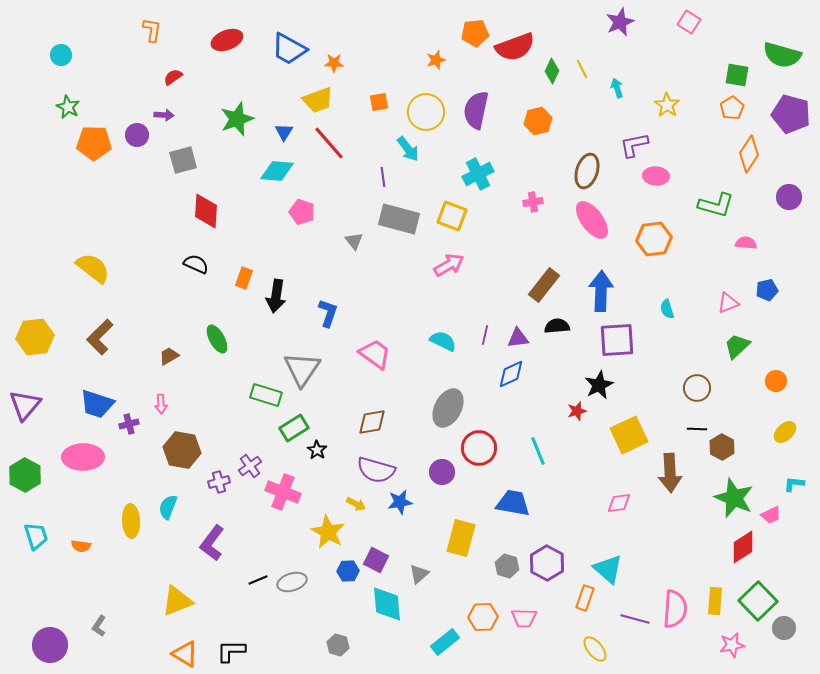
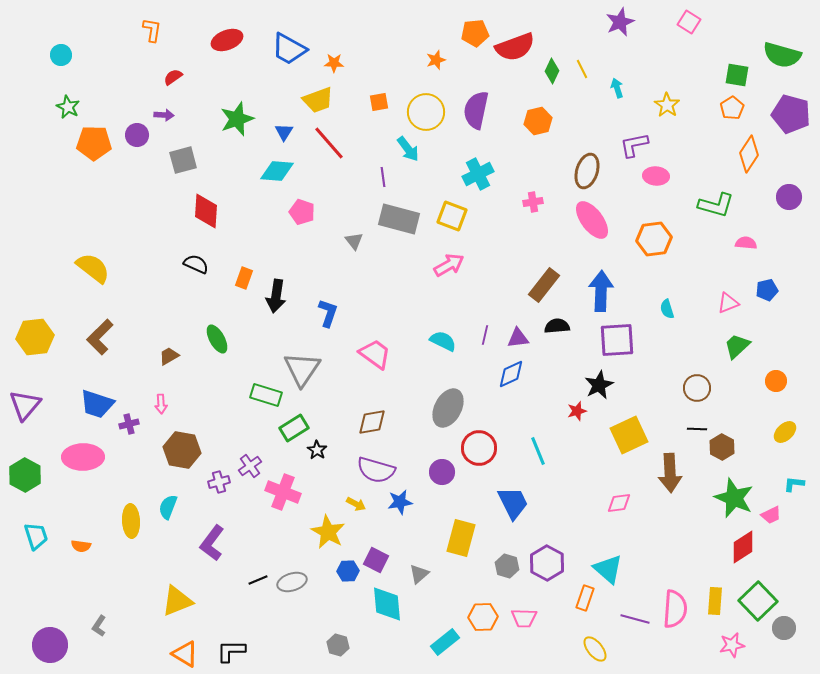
blue trapezoid at (513, 503): rotated 54 degrees clockwise
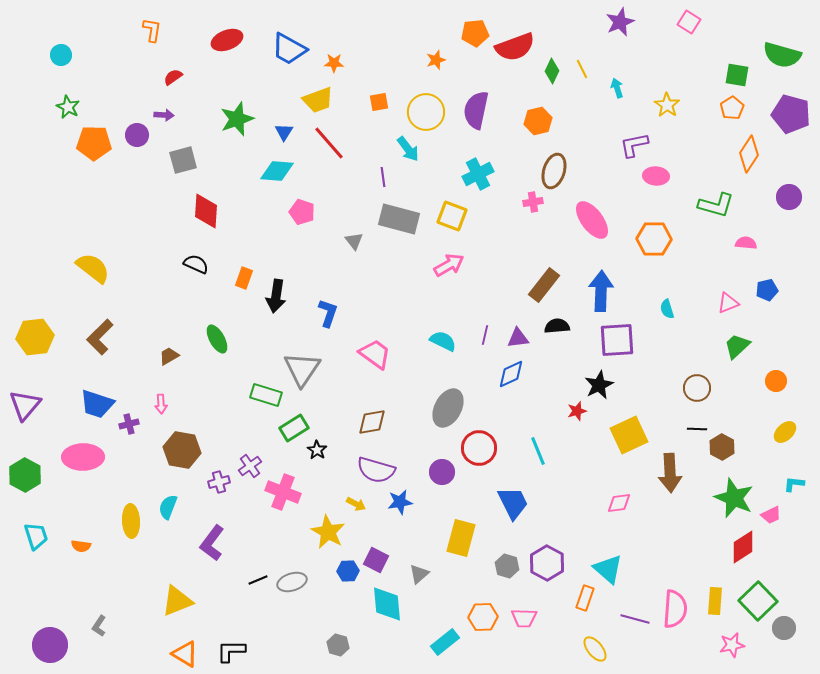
brown ellipse at (587, 171): moved 33 px left
orange hexagon at (654, 239): rotated 8 degrees clockwise
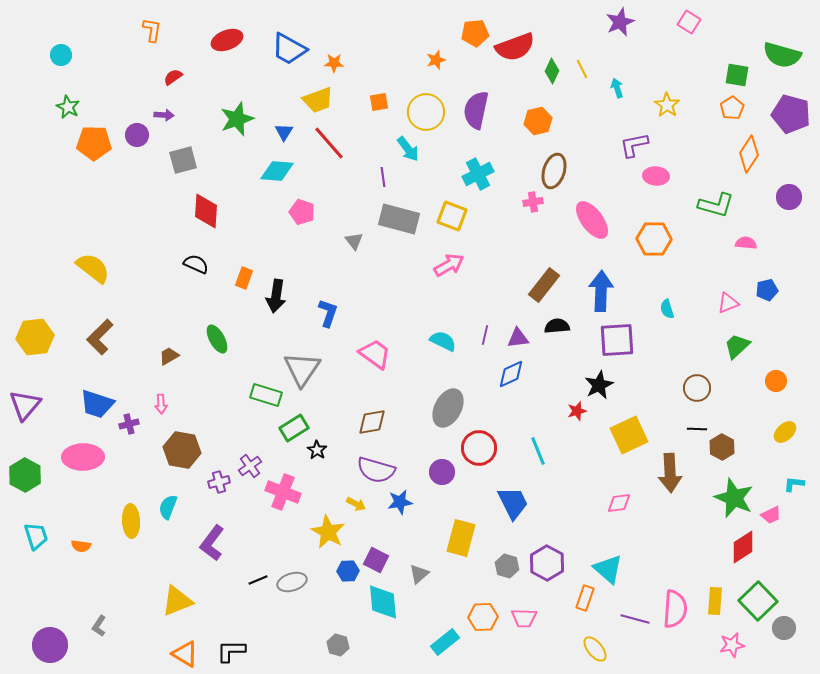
cyan diamond at (387, 604): moved 4 px left, 2 px up
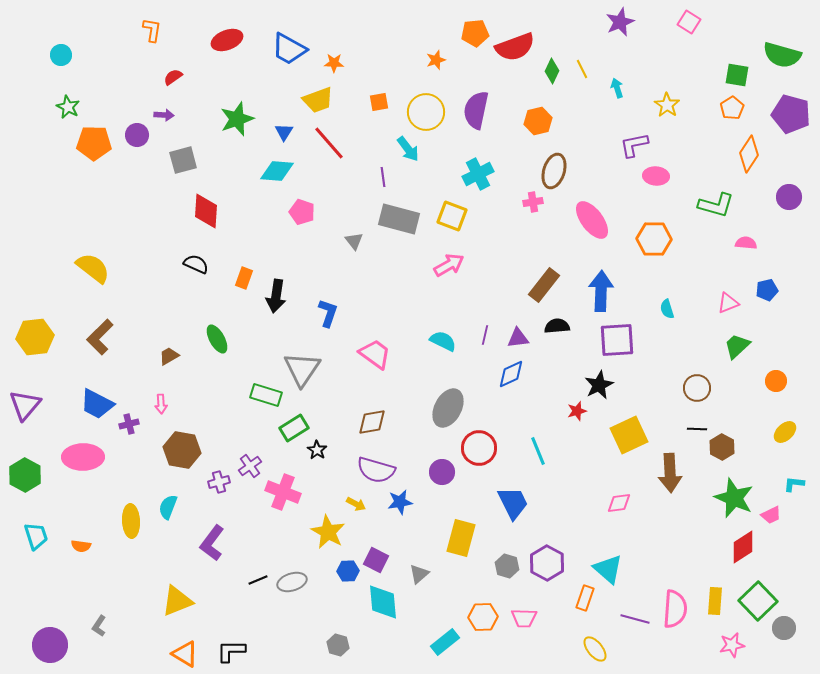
blue trapezoid at (97, 404): rotated 9 degrees clockwise
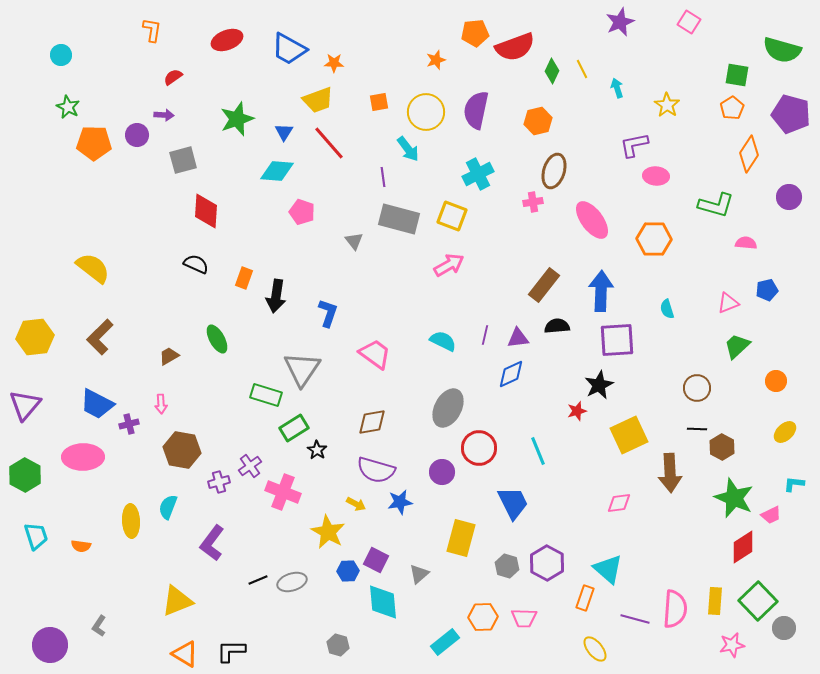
green semicircle at (782, 55): moved 5 px up
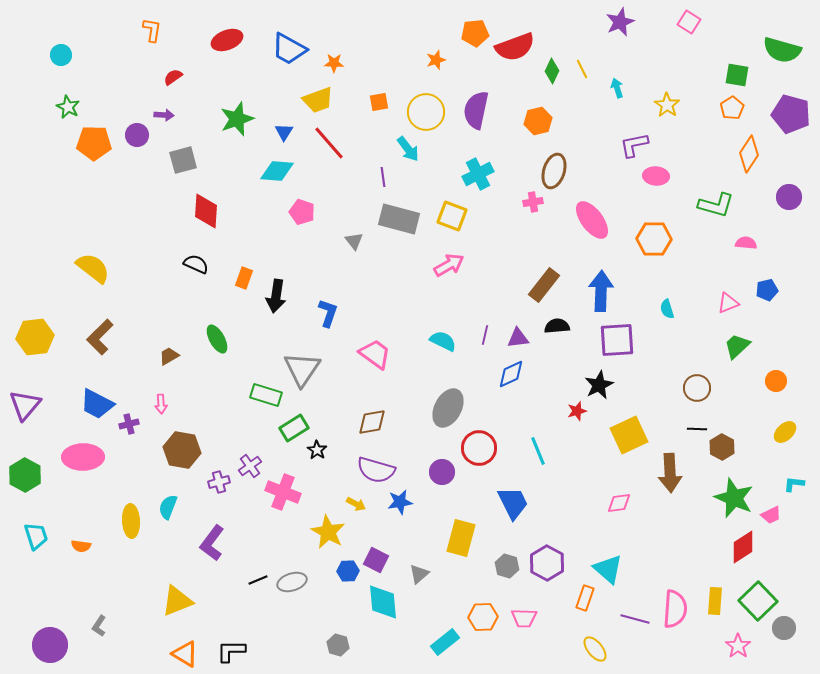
pink star at (732, 645): moved 6 px right, 1 px down; rotated 25 degrees counterclockwise
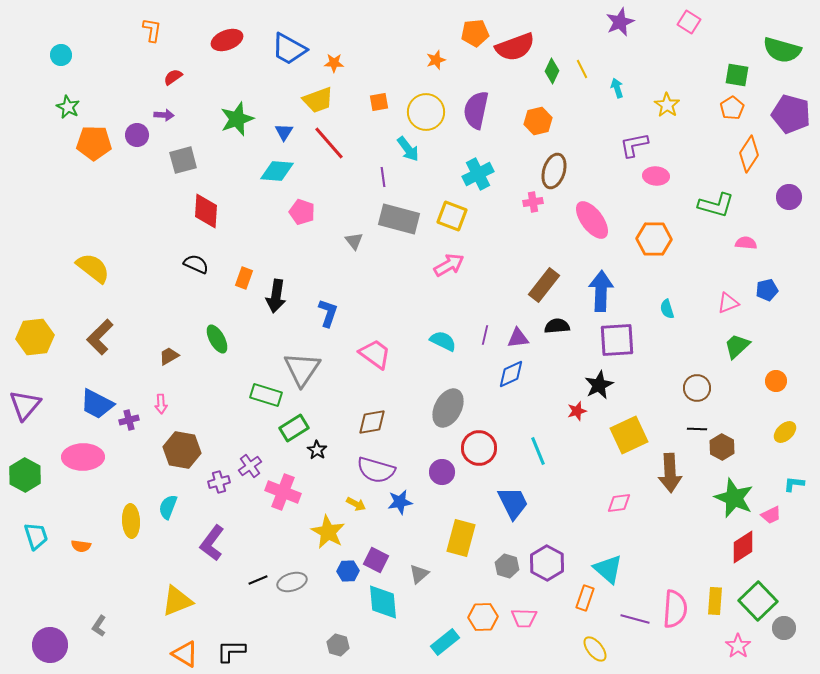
purple cross at (129, 424): moved 4 px up
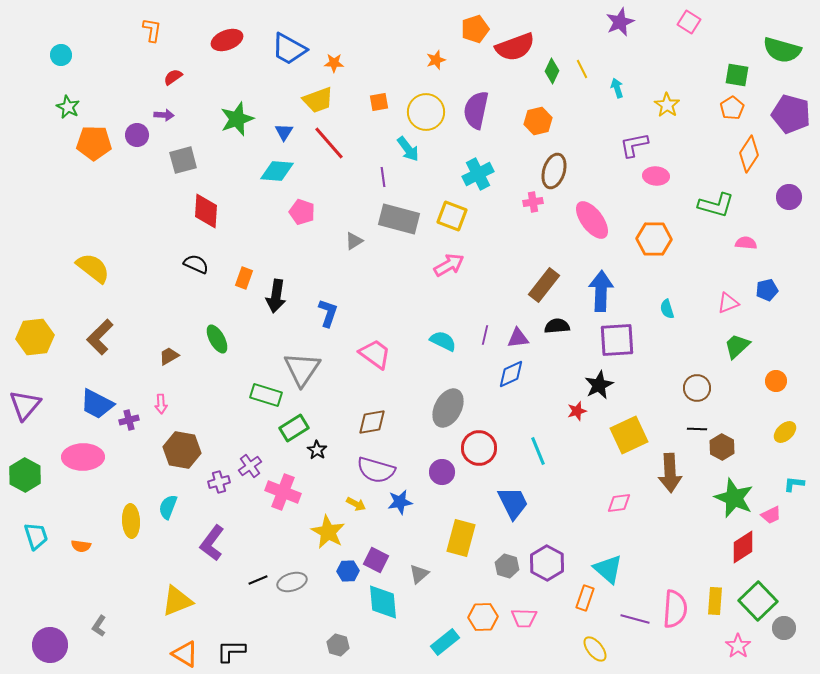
orange pentagon at (475, 33): moved 4 px up; rotated 12 degrees counterclockwise
gray triangle at (354, 241): rotated 36 degrees clockwise
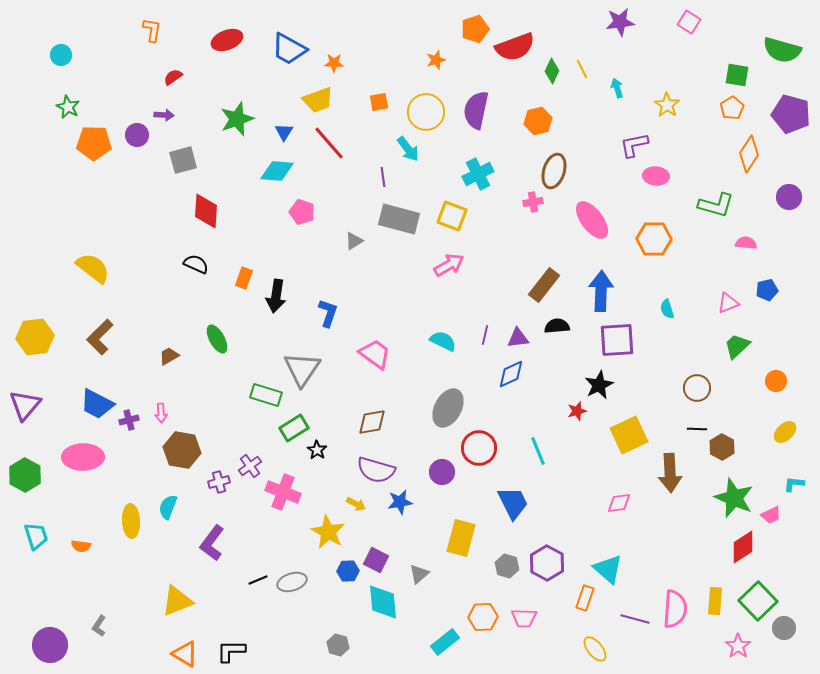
purple star at (620, 22): rotated 16 degrees clockwise
pink arrow at (161, 404): moved 9 px down
